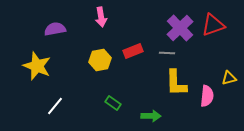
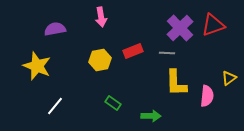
yellow triangle: rotated 21 degrees counterclockwise
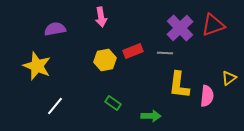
gray line: moved 2 px left
yellow hexagon: moved 5 px right
yellow L-shape: moved 3 px right, 2 px down; rotated 8 degrees clockwise
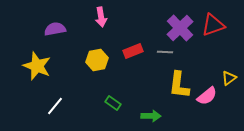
gray line: moved 1 px up
yellow hexagon: moved 8 px left
pink semicircle: rotated 45 degrees clockwise
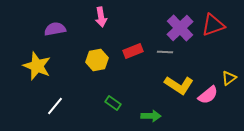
yellow L-shape: rotated 64 degrees counterclockwise
pink semicircle: moved 1 px right, 1 px up
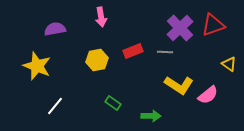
yellow triangle: moved 14 px up; rotated 49 degrees counterclockwise
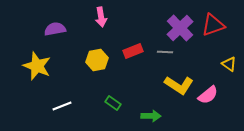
white line: moved 7 px right; rotated 30 degrees clockwise
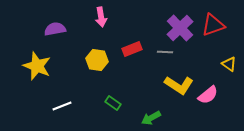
red rectangle: moved 1 px left, 2 px up
yellow hexagon: rotated 20 degrees clockwise
green arrow: moved 2 px down; rotated 150 degrees clockwise
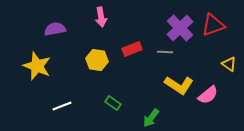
green arrow: rotated 24 degrees counterclockwise
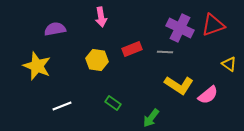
purple cross: rotated 20 degrees counterclockwise
